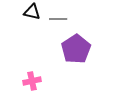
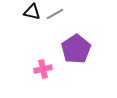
gray line: moved 3 px left, 5 px up; rotated 30 degrees counterclockwise
pink cross: moved 11 px right, 12 px up
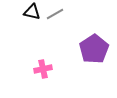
purple pentagon: moved 18 px right
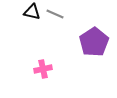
gray line: rotated 54 degrees clockwise
purple pentagon: moved 7 px up
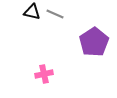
pink cross: moved 1 px right, 5 px down
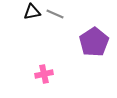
black triangle: rotated 24 degrees counterclockwise
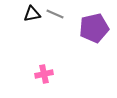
black triangle: moved 2 px down
purple pentagon: moved 14 px up; rotated 20 degrees clockwise
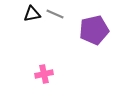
purple pentagon: moved 2 px down
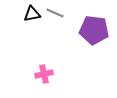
gray line: moved 1 px up
purple pentagon: rotated 20 degrees clockwise
